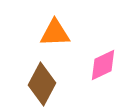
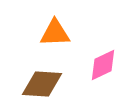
brown diamond: rotated 66 degrees clockwise
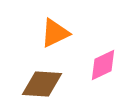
orange triangle: rotated 24 degrees counterclockwise
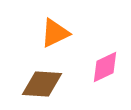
pink diamond: moved 2 px right, 2 px down
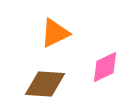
brown diamond: moved 3 px right
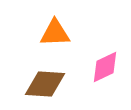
orange triangle: rotated 24 degrees clockwise
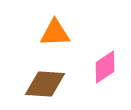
pink diamond: rotated 8 degrees counterclockwise
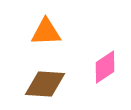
orange triangle: moved 9 px left, 1 px up
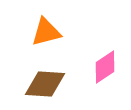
orange triangle: rotated 12 degrees counterclockwise
